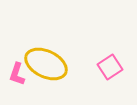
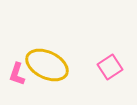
yellow ellipse: moved 1 px right, 1 px down
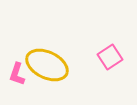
pink square: moved 10 px up
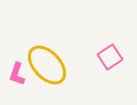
yellow ellipse: rotated 21 degrees clockwise
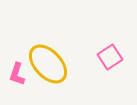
yellow ellipse: moved 1 px right, 1 px up
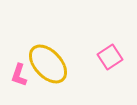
pink L-shape: moved 2 px right, 1 px down
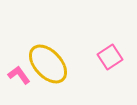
pink L-shape: rotated 125 degrees clockwise
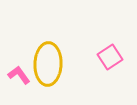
yellow ellipse: rotated 45 degrees clockwise
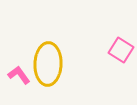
pink square: moved 11 px right, 7 px up; rotated 25 degrees counterclockwise
